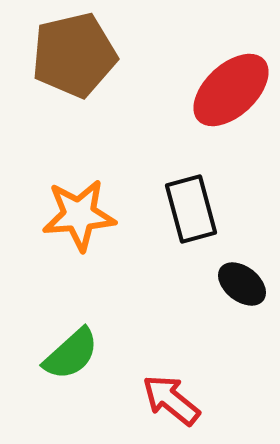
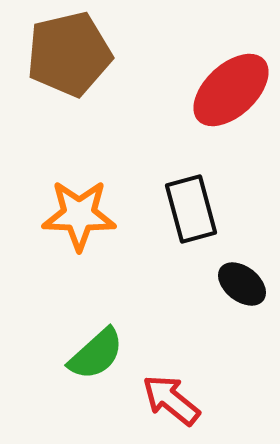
brown pentagon: moved 5 px left, 1 px up
orange star: rotated 6 degrees clockwise
green semicircle: moved 25 px right
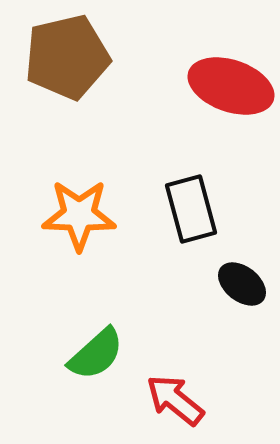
brown pentagon: moved 2 px left, 3 px down
red ellipse: moved 4 px up; rotated 62 degrees clockwise
red arrow: moved 4 px right
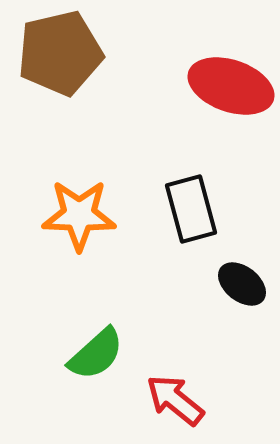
brown pentagon: moved 7 px left, 4 px up
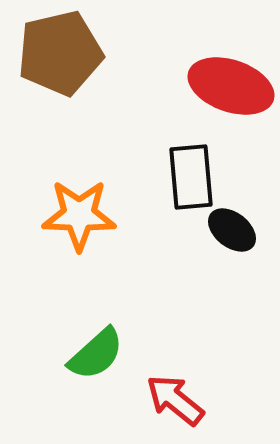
black rectangle: moved 32 px up; rotated 10 degrees clockwise
black ellipse: moved 10 px left, 54 px up
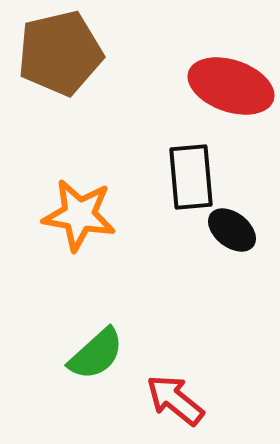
orange star: rotated 8 degrees clockwise
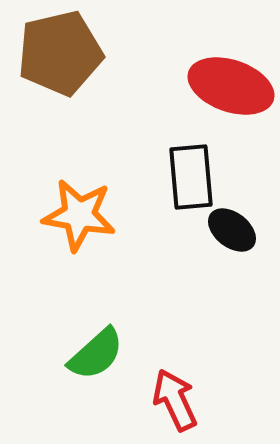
red arrow: rotated 26 degrees clockwise
